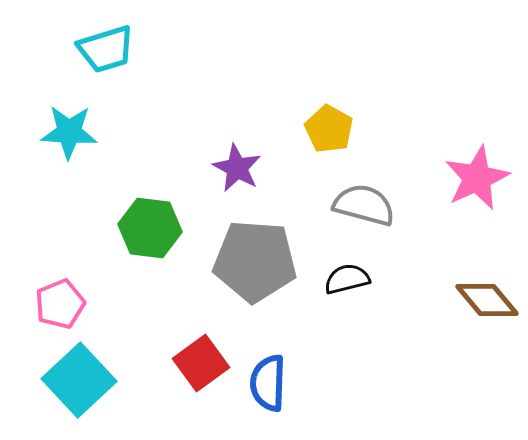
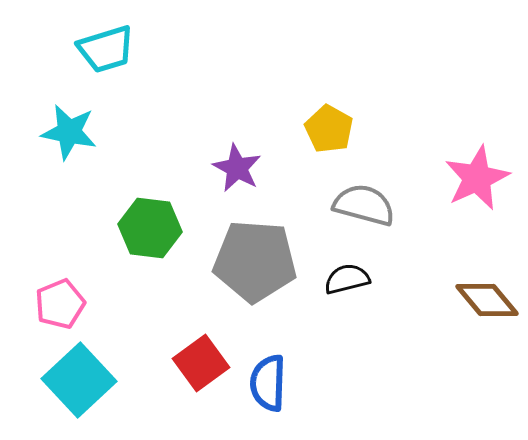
cyan star: rotated 8 degrees clockwise
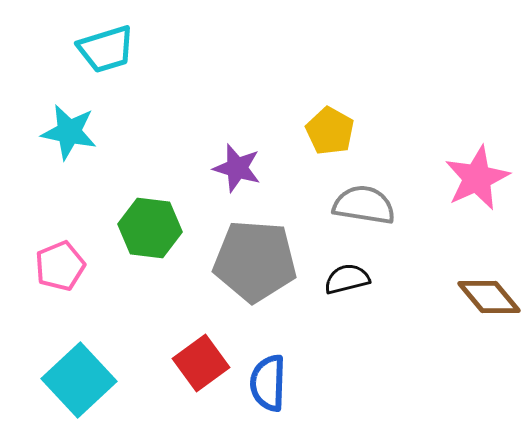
yellow pentagon: moved 1 px right, 2 px down
purple star: rotated 12 degrees counterclockwise
gray semicircle: rotated 6 degrees counterclockwise
brown diamond: moved 2 px right, 3 px up
pink pentagon: moved 38 px up
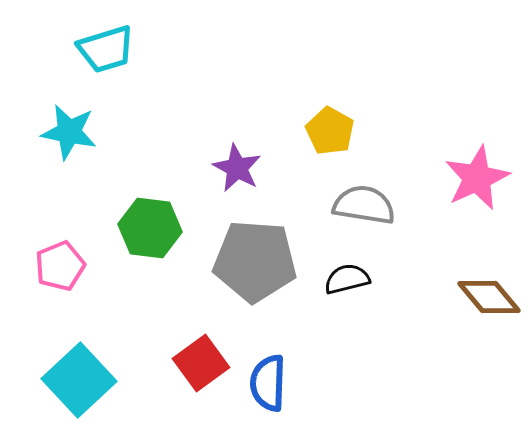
purple star: rotated 12 degrees clockwise
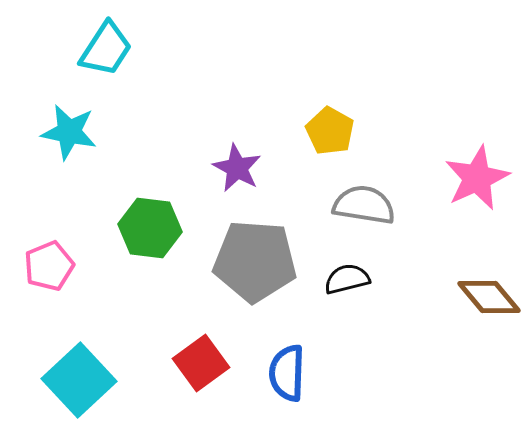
cyan trapezoid: rotated 40 degrees counterclockwise
pink pentagon: moved 11 px left
blue semicircle: moved 19 px right, 10 px up
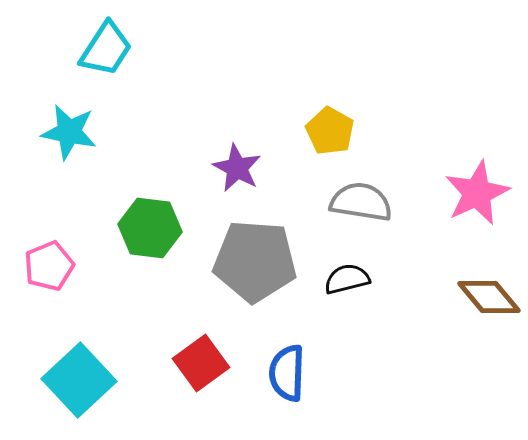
pink star: moved 15 px down
gray semicircle: moved 3 px left, 3 px up
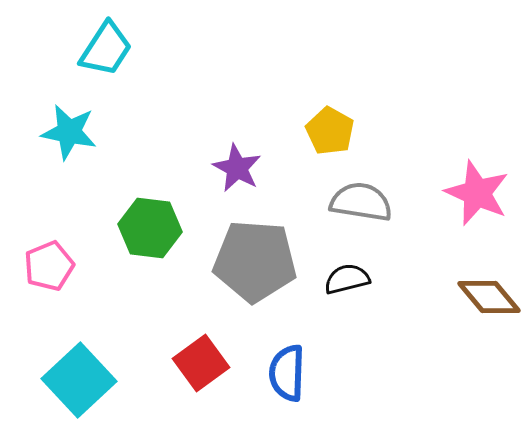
pink star: rotated 24 degrees counterclockwise
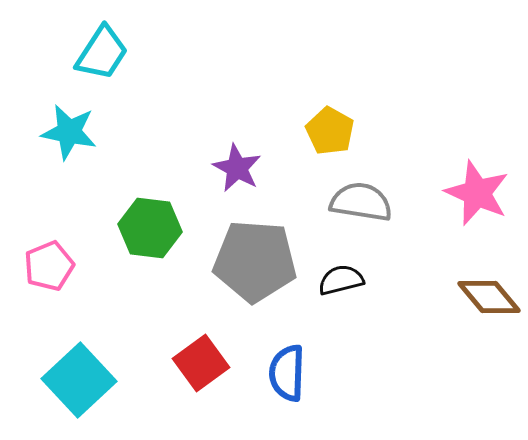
cyan trapezoid: moved 4 px left, 4 px down
black semicircle: moved 6 px left, 1 px down
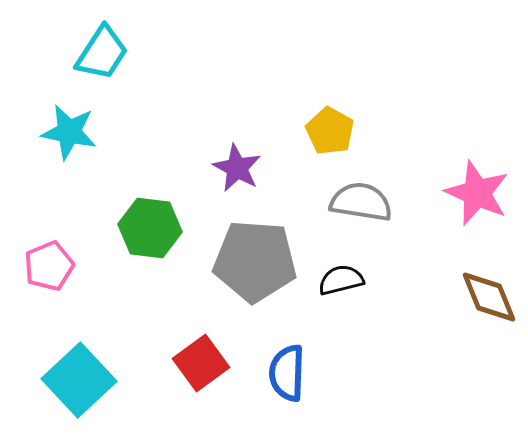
brown diamond: rotated 18 degrees clockwise
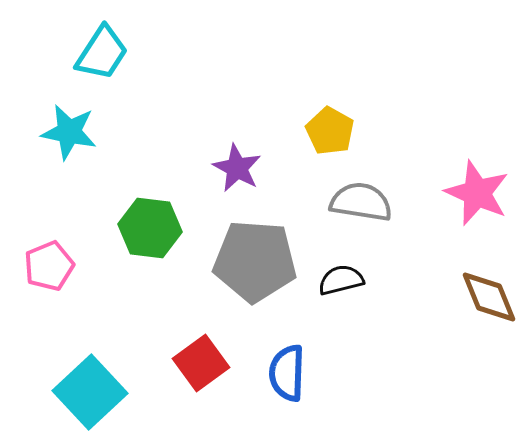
cyan square: moved 11 px right, 12 px down
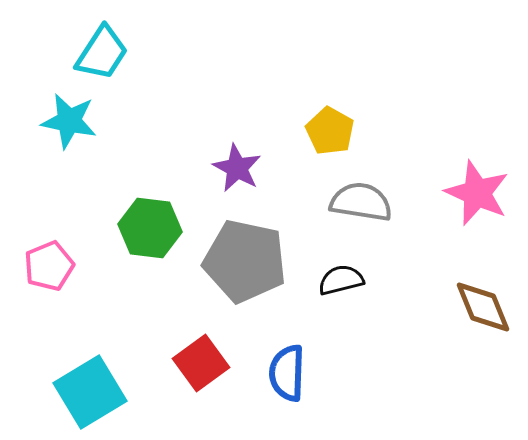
cyan star: moved 11 px up
gray pentagon: moved 10 px left; rotated 8 degrees clockwise
brown diamond: moved 6 px left, 10 px down
cyan square: rotated 12 degrees clockwise
